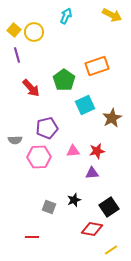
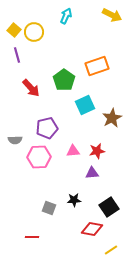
black star: rotated 16 degrees clockwise
gray square: moved 1 px down
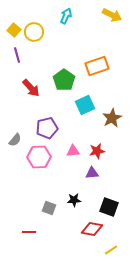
gray semicircle: rotated 48 degrees counterclockwise
black square: rotated 36 degrees counterclockwise
red line: moved 3 px left, 5 px up
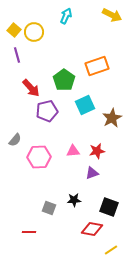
purple pentagon: moved 17 px up
purple triangle: rotated 16 degrees counterclockwise
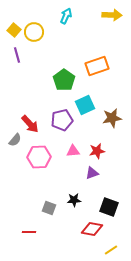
yellow arrow: rotated 24 degrees counterclockwise
red arrow: moved 1 px left, 36 px down
purple pentagon: moved 15 px right, 9 px down
brown star: rotated 18 degrees clockwise
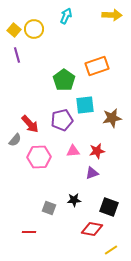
yellow circle: moved 3 px up
cyan square: rotated 18 degrees clockwise
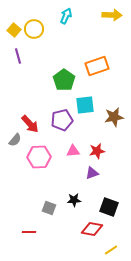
purple line: moved 1 px right, 1 px down
brown star: moved 2 px right, 1 px up
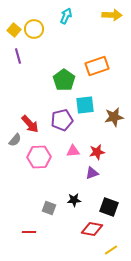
red star: moved 1 px down
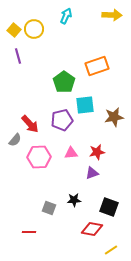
green pentagon: moved 2 px down
pink triangle: moved 2 px left, 2 px down
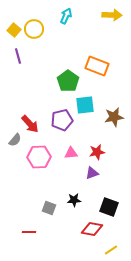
orange rectangle: rotated 40 degrees clockwise
green pentagon: moved 4 px right, 1 px up
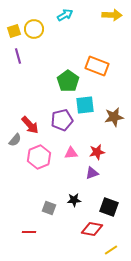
cyan arrow: moved 1 px left, 1 px up; rotated 35 degrees clockwise
yellow square: moved 1 px down; rotated 32 degrees clockwise
red arrow: moved 1 px down
pink hexagon: rotated 20 degrees counterclockwise
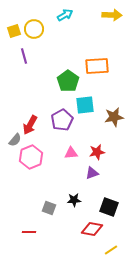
purple line: moved 6 px right
orange rectangle: rotated 25 degrees counterclockwise
purple pentagon: rotated 15 degrees counterclockwise
red arrow: rotated 72 degrees clockwise
pink hexagon: moved 8 px left
